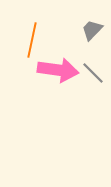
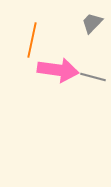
gray trapezoid: moved 7 px up
gray line: moved 4 px down; rotated 30 degrees counterclockwise
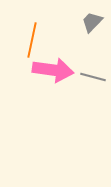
gray trapezoid: moved 1 px up
pink arrow: moved 5 px left
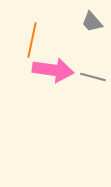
gray trapezoid: rotated 85 degrees counterclockwise
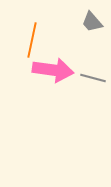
gray line: moved 1 px down
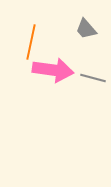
gray trapezoid: moved 6 px left, 7 px down
orange line: moved 1 px left, 2 px down
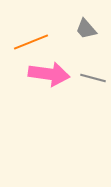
orange line: rotated 56 degrees clockwise
pink arrow: moved 4 px left, 4 px down
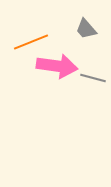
pink arrow: moved 8 px right, 8 px up
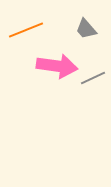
orange line: moved 5 px left, 12 px up
gray line: rotated 40 degrees counterclockwise
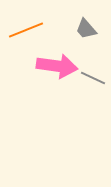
gray line: rotated 50 degrees clockwise
